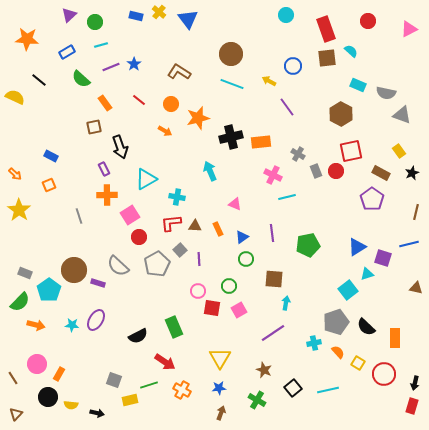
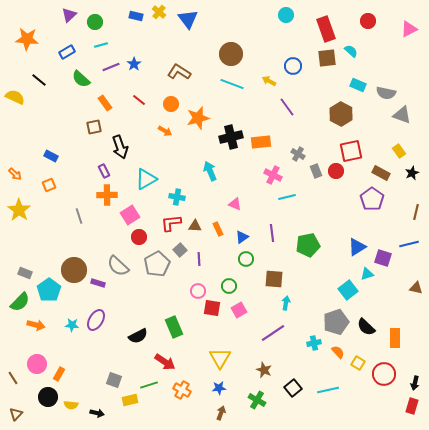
purple rectangle at (104, 169): moved 2 px down
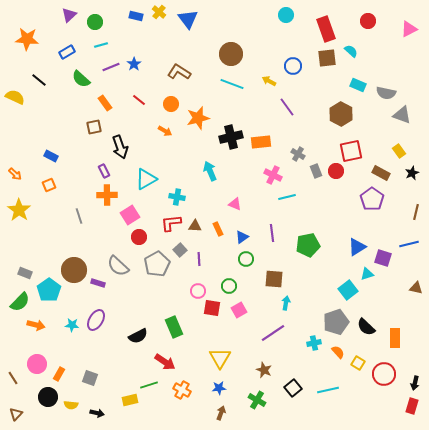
gray square at (114, 380): moved 24 px left, 2 px up
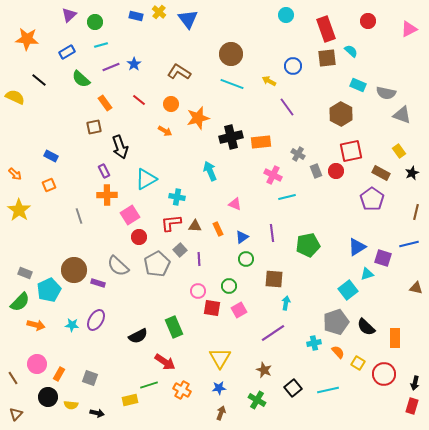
cyan pentagon at (49, 290): rotated 10 degrees clockwise
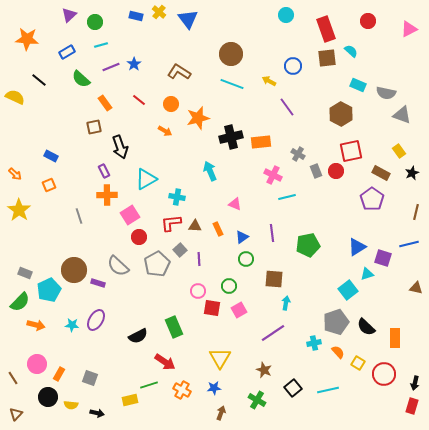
blue star at (219, 388): moved 5 px left
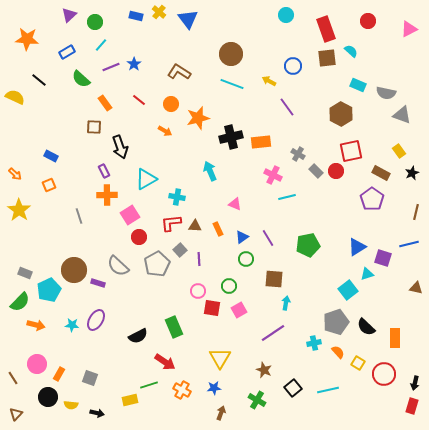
cyan line at (101, 45): rotated 32 degrees counterclockwise
brown square at (94, 127): rotated 14 degrees clockwise
gray rectangle at (316, 171): rotated 24 degrees counterclockwise
purple line at (272, 233): moved 4 px left, 5 px down; rotated 24 degrees counterclockwise
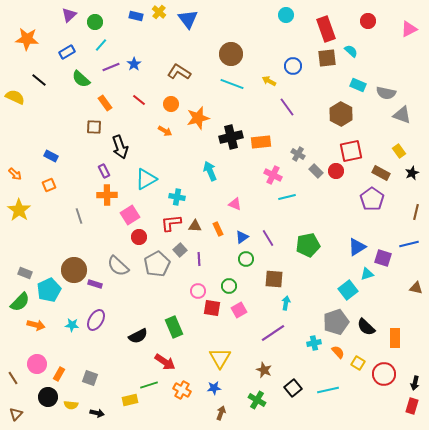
purple rectangle at (98, 283): moved 3 px left, 1 px down
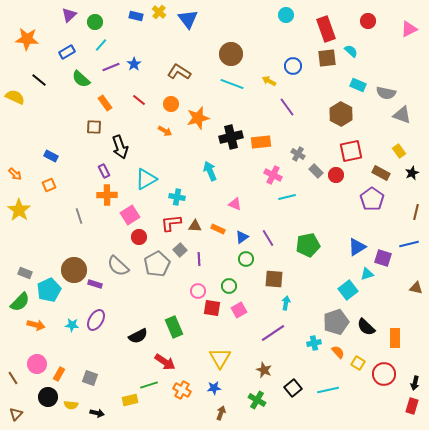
red circle at (336, 171): moved 4 px down
orange rectangle at (218, 229): rotated 40 degrees counterclockwise
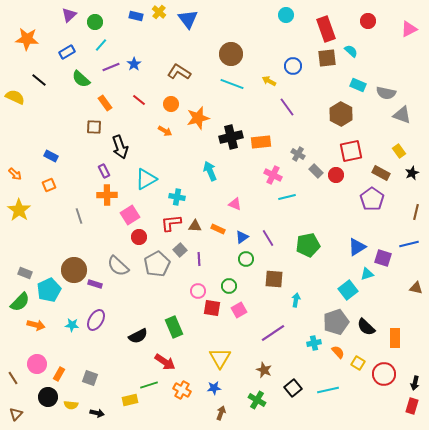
cyan arrow at (286, 303): moved 10 px right, 3 px up
